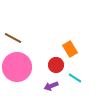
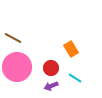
orange rectangle: moved 1 px right
red circle: moved 5 px left, 3 px down
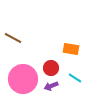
orange rectangle: rotated 49 degrees counterclockwise
pink circle: moved 6 px right, 12 px down
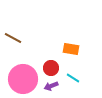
cyan line: moved 2 px left
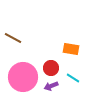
pink circle: moved 2 px up
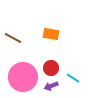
orange rectangle: moved 20 px left, 15 px up
